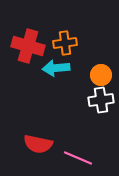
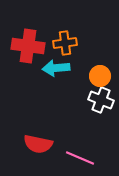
red cross: rotated 8 degrees counterclockwise
orange circle: moved 1 px left, 1 px down
white cross: rotated 30 degrees clockwise
pink line: moved 2 px right
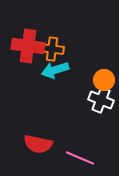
orange cross: moved 13 px left, 6 px down; rotated 15 degrees clockwise
cyan arrow: moved 1 px left, 2 px down; rotated 12 degrees counterclockwise
orange circle: moved 4 px right, 4 px down
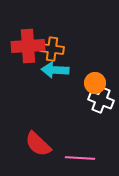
red cross: rotated 12 degrees counterclockwise
cyan arrow: rotated 20 degrees clockwise
orange circle: moved 9 px left, 3 px down
red semicircle: rotated 32 degrees clockwise
pink line: rotated 20 degrees counterclockwise
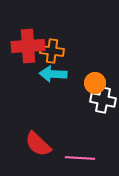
orange cross: moved 2 px down
cyan arrow: moved 2 px left, 4 px down
white cross: moved 2 px right; rotated 10 degrees counterclockwise
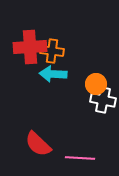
red cross: moved 2 px right, 1 px down
orange circle: moved 1 px right, 1 px down
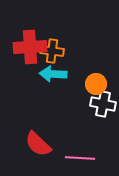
white cross: moved 4 px down
